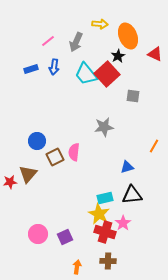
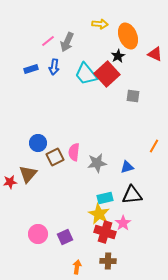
gray arrow: moved 9 px left
gray star: moved 7 px left, 36 px down
blue circle: moved 1 px right, 2 px down
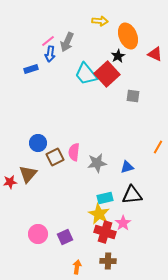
yellow arrow: moved 3 px up
blue arrow: moved 4 px left, 13 px up
orange line: moved 4 px right, 1 px down
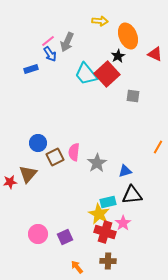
blue arrow: rotated 42 degrees counterclockwise
gray star: rotated 24 degrees counterclockwise
blue triangle: moved 2 px left, 4 px down
cyan rectangle: moved 3 px right, 4 px down
orange arrow: rotated 48 degrees counterclockwise
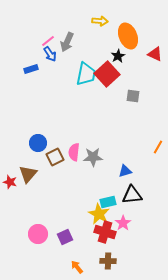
cyan trapezoid: rotated 130 degrees counterclockwise
gray star: moved 4 px left, 6 px up; rotated 30 degrees clockwise
red star: rotated 24 degrees clockwise
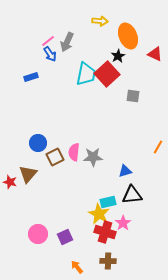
blue rectangle: moved 8 px down
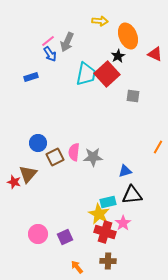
red star: moved 4 px right
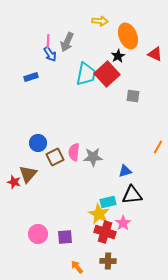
pink line: rotated 48 degrees counterclockwise
purple square: rotated 21 degrees clockwise
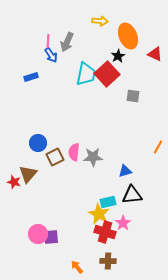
blue arrow: moved 1 px right, 1 px down
purple square: moved 14 px left
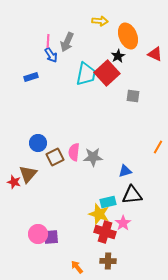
red square: moved 1 px up
yellow star: rotated 10 degrees counterclockwise
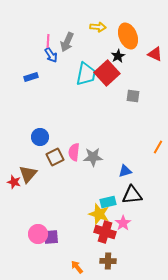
yellow arrow: moved 2 px left, 6 px down
blue circle: moved 2 px right, 6 px up
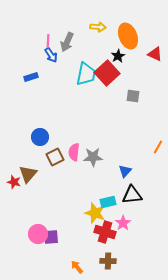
blue triangle: rotated 32 degrees counterclockwise
yellow star: moved 4 px left, 1 px up
